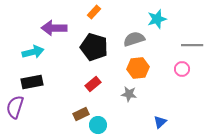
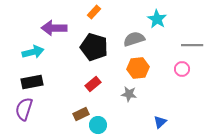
cyan star: rotated 24 degrees counterclockwise
purple semicircle: moved 9 px right, 2 px down
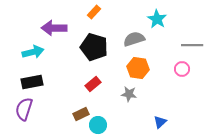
orange hexagon: rotated 15 degrees clockwise
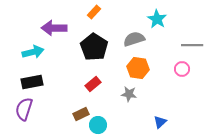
black pentagon: rotated 16 degrees clockwise
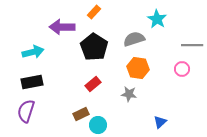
purple arrow: moved 8 px right, 1 px up
purple semicircle: moved 2 px right, 2 px down
